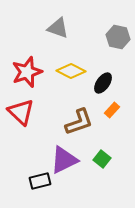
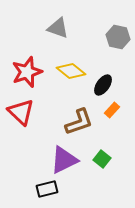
yellow diamond: rotated 12 degrees clockwise
black ellipse: moved 2 px down
black rectangle: moved 7 px right, 8 px down
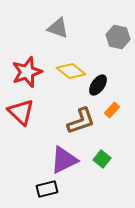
black ellipse: moved 5 px left
brown L-shape: moved 2 px right, 1 px up
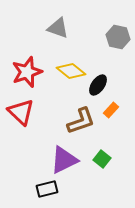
orange rectangle: moved 1 px left
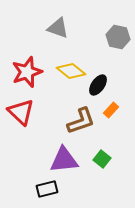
purple triangle: rotated 20 degrees clockwise
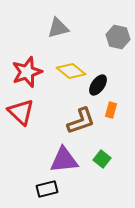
gray triangle: rotated 35 degrees counterclockwise
orange rectangle: rotated 28 degrees counterclockwise
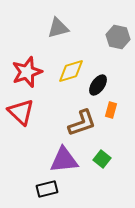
yellow diamond: rotated 56 degrees counterclockwise
brown L-shape: moved 1 px right, 2 px down
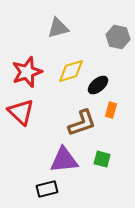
black ellipse: rotated 15 degrees clockwise
green square: rotated 24 degrees counterclockwise
